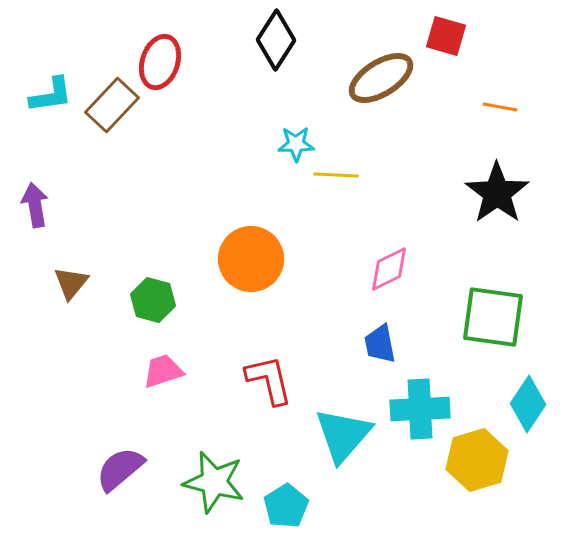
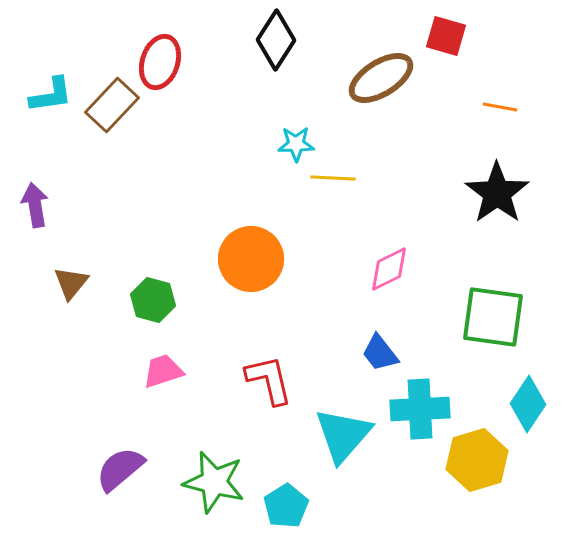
yellow line: moved 3 px left, 3 px down
blue trapezoid: moved 9 px down; rotated 27 degrees counterclockwise
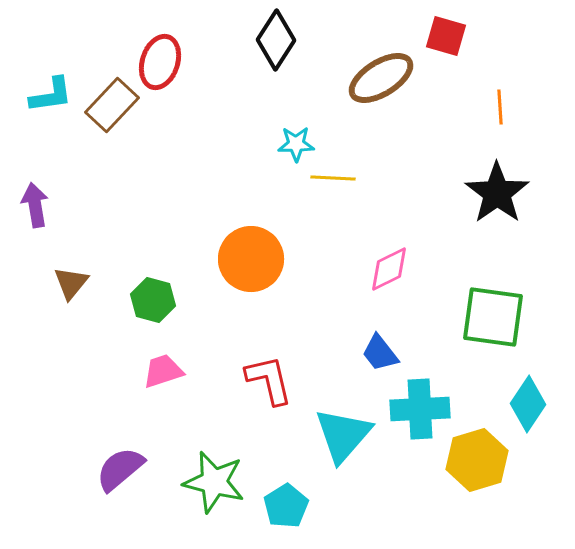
orange line: rotated 76 degrees clockwise
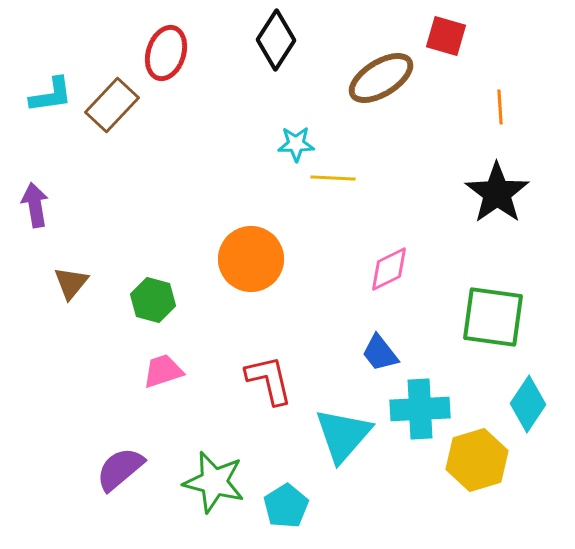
red ellipse: moved 6 px right, 9 px up
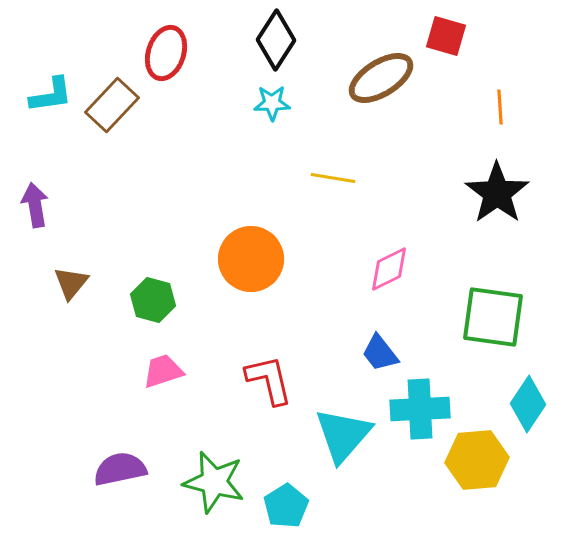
cyan star: moved 24 px left, 41 px up
yellow line: rotated 6 degrees clockwise
yellow hexagon: rotated 12 degrees clockwise
purple semicircle: rotated 28 degrees clockwise
